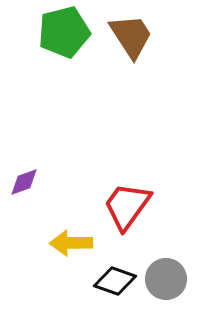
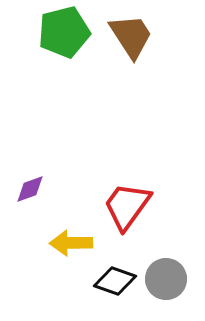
purple diamond: moved 6 px right, 7 px down
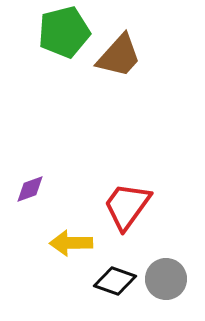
brown trapezoid: moved 12 px left, 20 px down; rotated 75 degrees clockwise
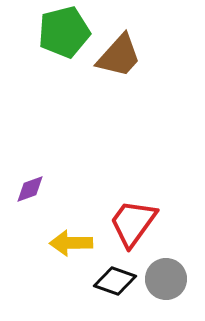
red trapezoid: moved 6 px right, 17 px down
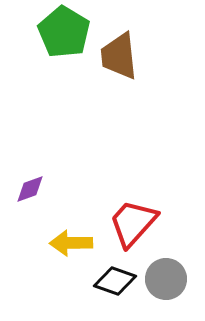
green pentagon: rotated 27 degrees counterclockwise
brown trapezoid: rotated 132 degrees clockwise
red trapezoid: rotated 6 degrees clockwise
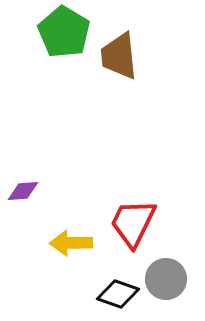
purple diamond: moved 7 px left, 2 px down; rotated 16 degrees clockwise
red trapezoid: rotated 16 degrees counterclockwise
black diamond: moved 3 px right, 13 px down
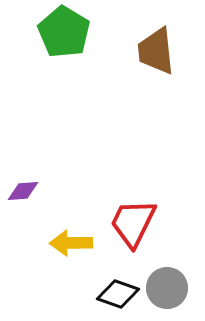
brown trapezoid: moved 37 px right, 5 px up
gray circle: moved 1 px right, 9 px down
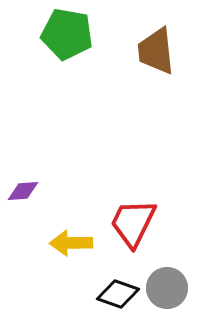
green pentagon: moved 3 px right, 2 px down; rotated 21 degrees counterclockwise
